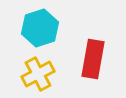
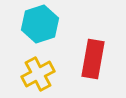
cyan hexagon: moved 4 px up
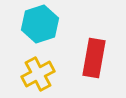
red rectangle: moved 1 px right, 1 px up
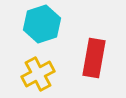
cyan hexagon: moved 2 px right
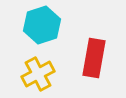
cyan hexagon: moved 1 px down
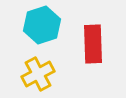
red rectangle: moved 1 px left, 14 px up; rotated 12 degrees counterclockwise
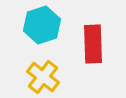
yellow cross: moved 5 px right, 3 px down; rotated 24 degrees counterclockwise
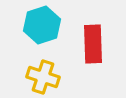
yellow cross: rotated 20 degrees counterclockwise
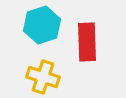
red rectangle: moved 6 px left, 2 px up
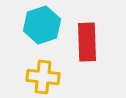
yellow cross: rotated 12 degrees counterclockwise
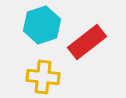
red rectangle: rotated 54 degrees clockwise
